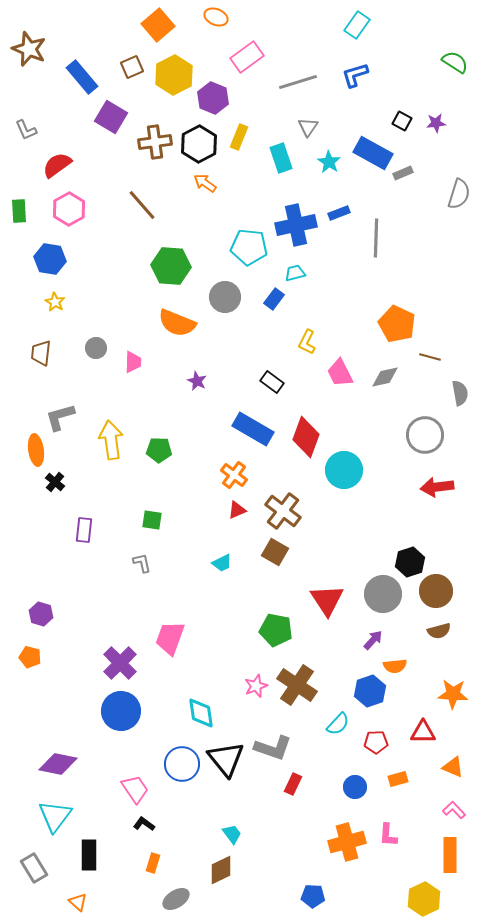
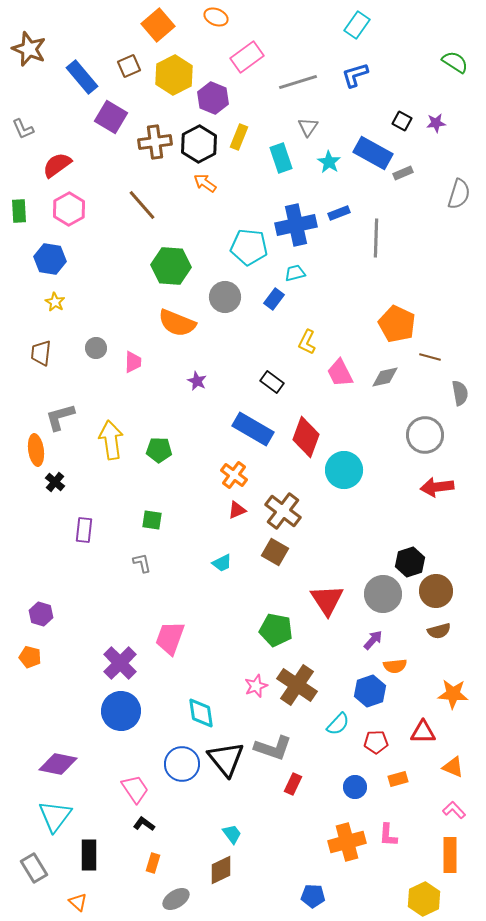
brown square at (132, 67): moved 3 px left, 1 px up
gray L-shape at (26, 130): moved 3 px left, 1 px up
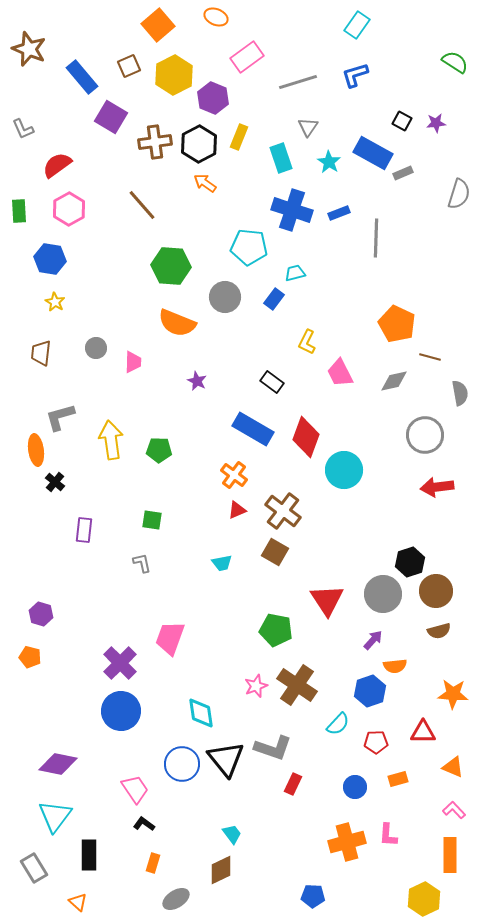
blue cross at (296, 225): moved 4 px left, 15 px up; rotated 30 degrees clockwise
gray diamond at (385, 377): moved 9 px right, 4 px down
cyan trapezoid at (222, 563): rotated 15 degrees clockwise
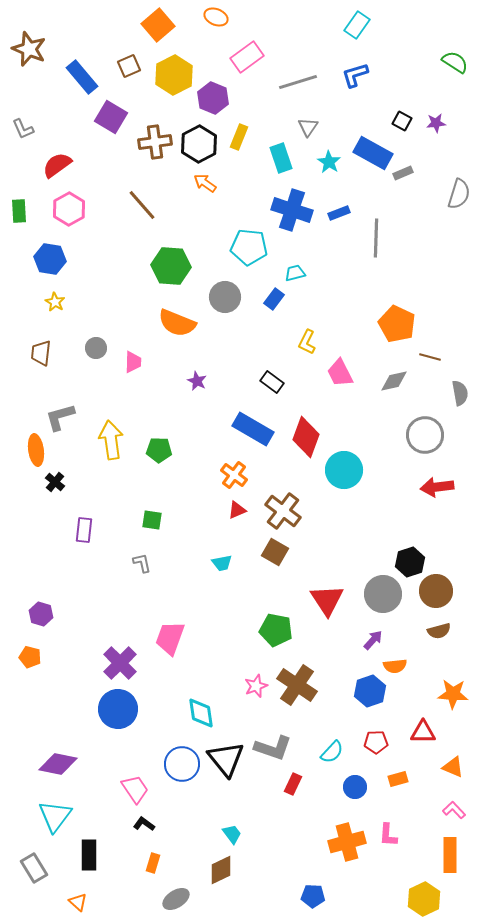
blue circle at (121, 711): moved 3 px left, 2 px up
cyan semicircle at (338, 724): moved 6 px left, 28 px down
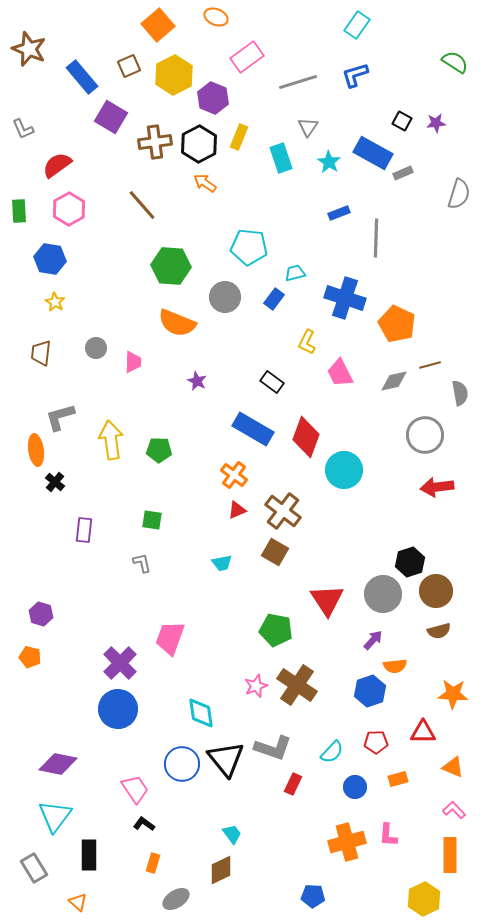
blue cross at (292, 210): moved 53 px right, 88 px down
brown line at (430, 357): moved 8 px down; rotated 30 degrees counterclockwise
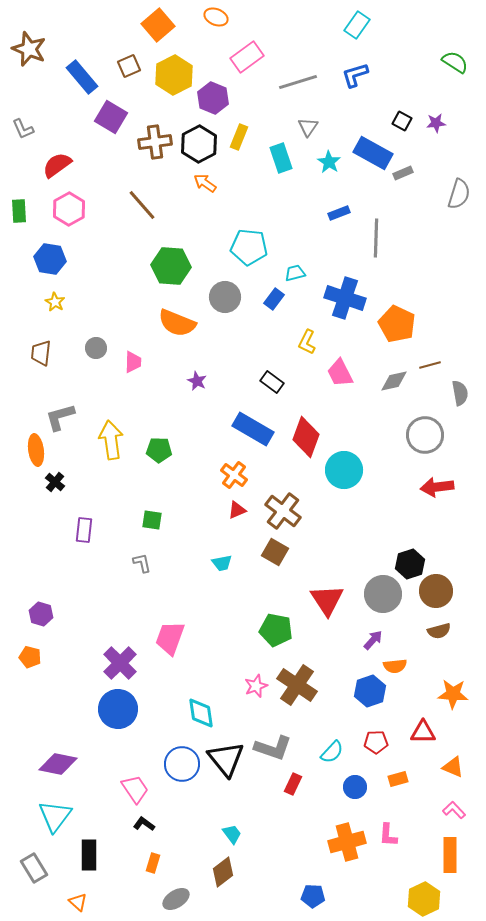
black hexagon at (410, 562): moved 2 px down
brown diamond at (221, 870): moved 2 px right, 2 px down; rotated 12 degrees counterclockwise
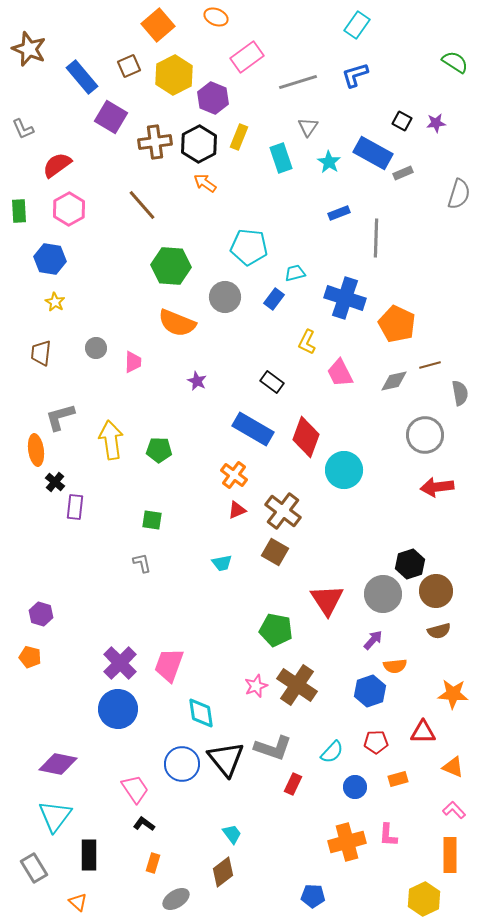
purple rectangle at (84, 530): moved 9 px left, 23 px up
pink trapezoid at (170, 638): moved 1 px left, 27 px down
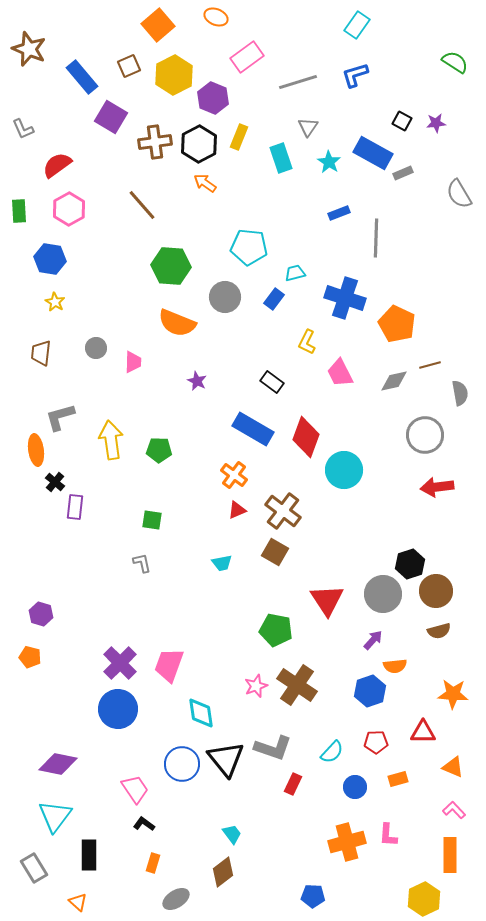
gray semicircle at (459, 194): rotated 132 degrees clockwise
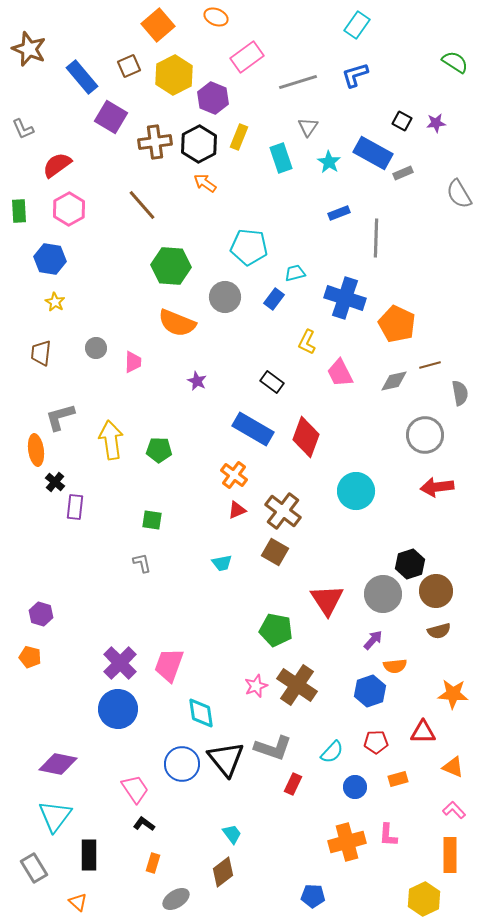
cyan circle at (344, 470): moved 12 px right, 21 px down
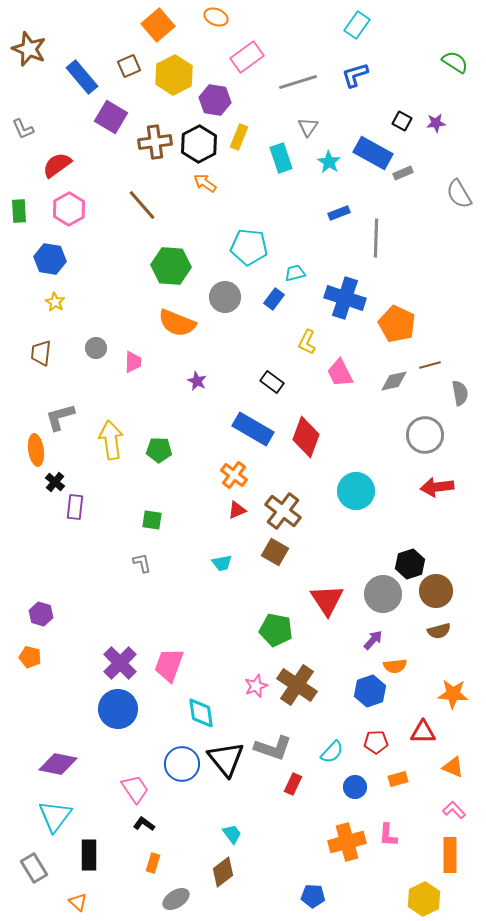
purple hexagon at (213, 98): moved 2 px right, 2 px down; rotated 12 degrees counterclockwise
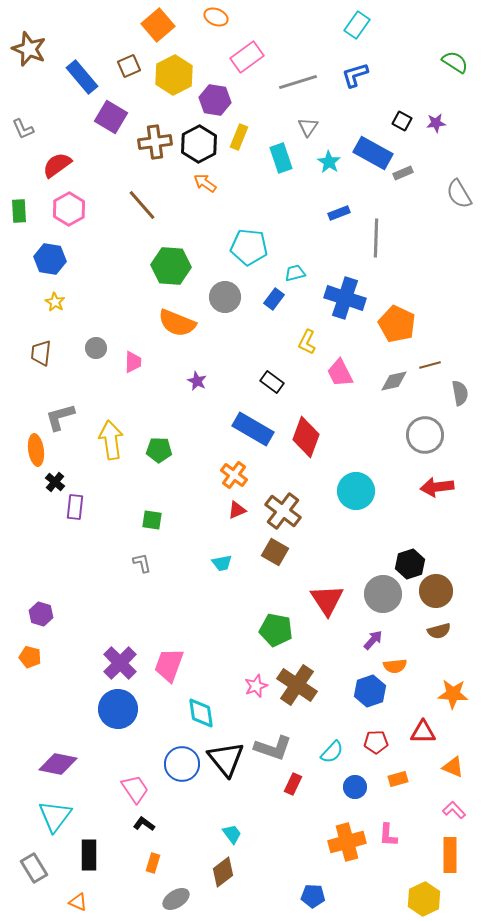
orange triangle at (78, 902): rotated 18 degrees counterclockwise
